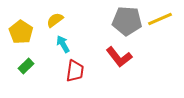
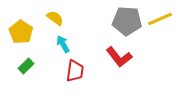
yellow semicircle: moved 2 px up; rotated 72 degrees clockwise
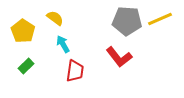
yellow pentagon: moved 2 px right, 1 px up
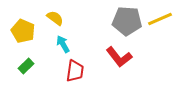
yellow pentagon: rotated 10 degrees counterclockwise
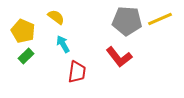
yellow semicircle: moved 1 px right, 1 px up
green rectangle: moved 10 px up
red trapezoid: moved 2 px right, 1 px down
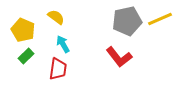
gray pentagon: rotated 16 degrees counterclockwise
yellow pentagon: moved 1 px up
red trapezoid: moved 19 px left, 3 px up
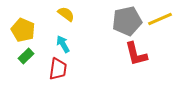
yellow semicircle: moved 10 px right, 3 px up
red L-shape: moved 17 px right, 3 px up; rotated 24 degrees clockwise
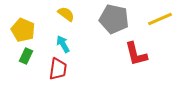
gray pentagon: moved 13 px left, 2 px up; rotated 24 degrees clockwise
green rectangle: rotated 21 degrees counterclockwise
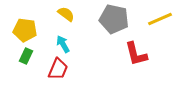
yellow pentagon: moved 2 px right; rotated 15 degrees counterclockwise
red trapezoid: rotated 15 degrees clockwise
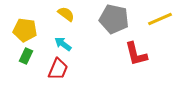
cyan arrow: rotated 24 degrees counterclockwise
